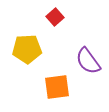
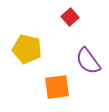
red square: moved 15 px right
yellow pentagon: rotated 16 degrees clockwise
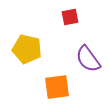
red square: rotated 30 degrees clockwise
purple semicircle: moved 2 px up
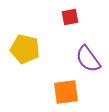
yellow pentagon: moved 2 px left
orange square: moved 9 px right, 5 px down
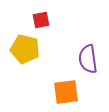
red square: moved 29 px left, 3 px down
purple semicircle: rotated 28 degrees clockwise
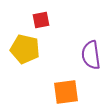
purple semicircle: moved 3 px right, 4 px up
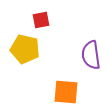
orange square: rotated 12 degrees clockwise
